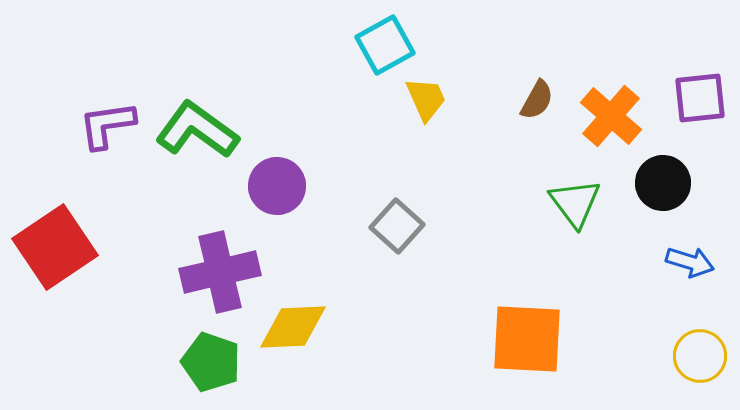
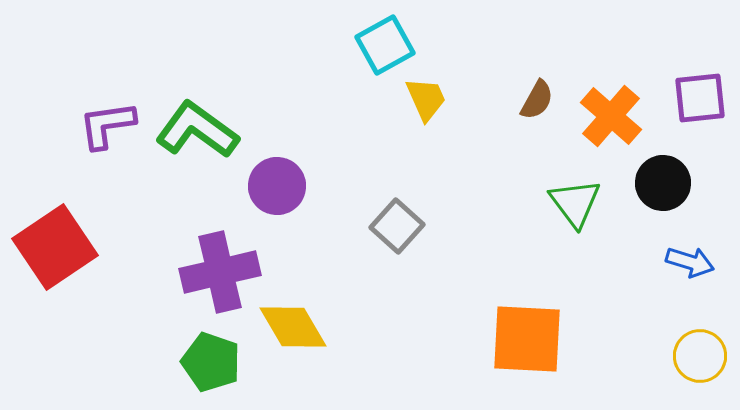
yellow diamond: rotated 62 degrees clockwise
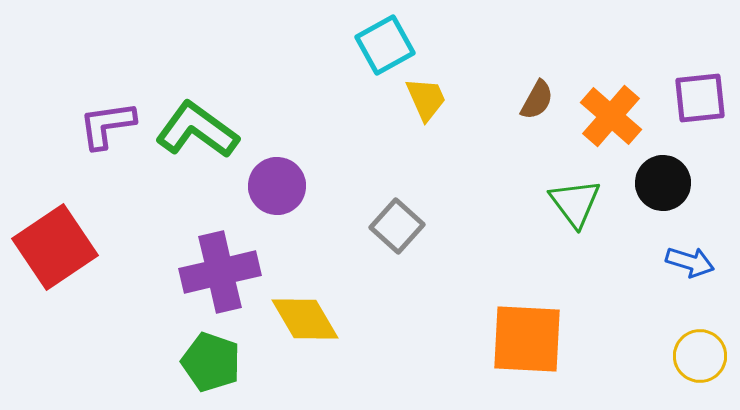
yellow diamond: moved 12 px right, 8 px up
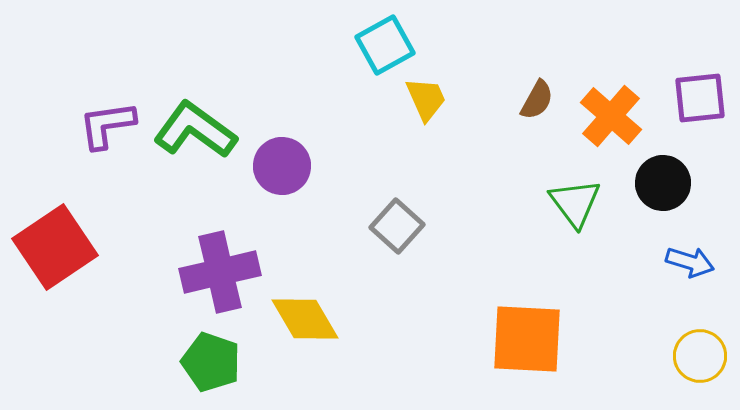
green L-shape: moved 2 px left
purple circle: moved 5 px right, 20 px up
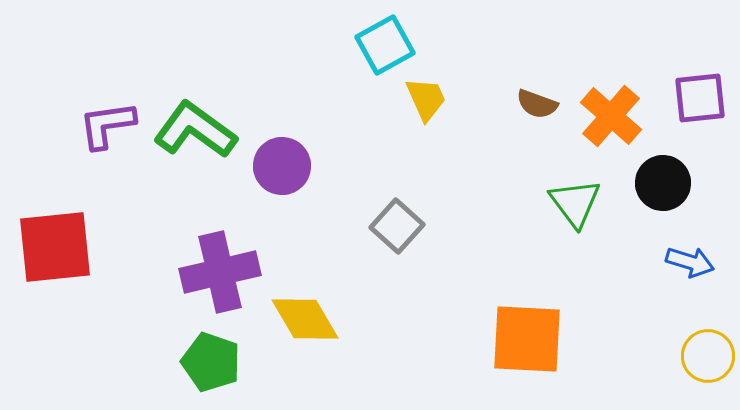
brown semicircle: moved 4 px down; rotated 81 degrees clockwise
red square: rotated 28 degrees clockwise
yellow circle: moved 8 px right
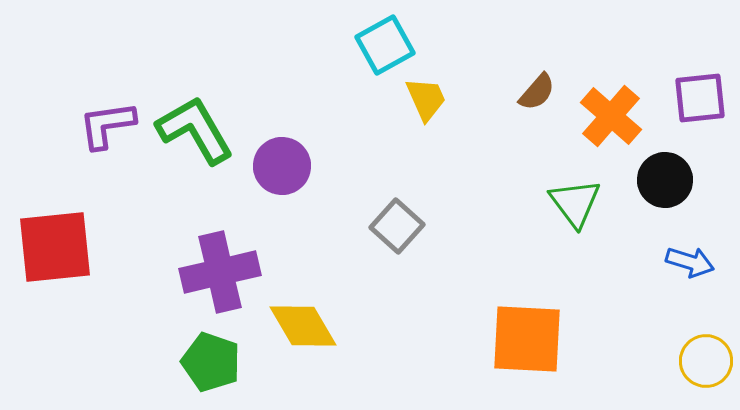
brown semicircle: moved 12 px up; rotated 69 degrees counterclockwise
green L-shape: rotated 24 degrees clockwise
black circle: moved 2 px right, 3 px up
yellow diamond: moved 2 px left, 7 px down
yellow circle: moved 2 px left, 5 px down
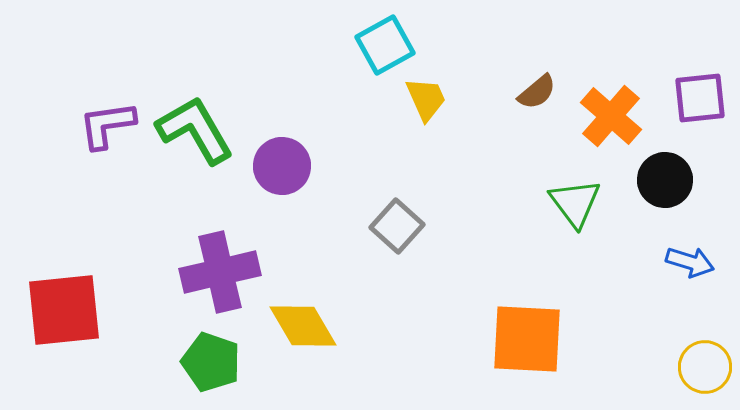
brown semicircle: rotated 9 degrees clockwise
red square: moved 9 px right, 63 px down
yellow circle: moved 1 px left, 6 px down
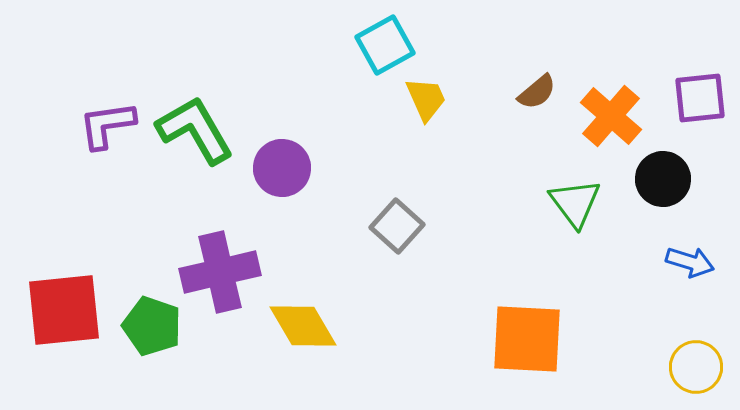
purple circle: moved 2 px down
black circle: moved 2 px left, 1 px up
green pentagon: moved 59 px left, 36 px up
yellow circle: moved 9 px left
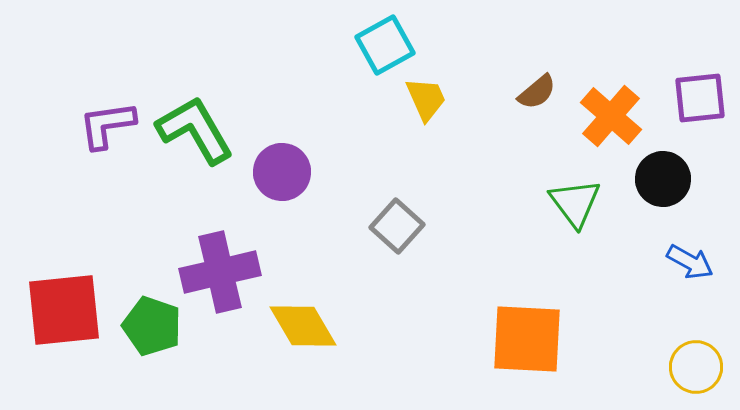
purple circle: moved 4 px down
blue arrow: rotated 12 degrees clockwise
